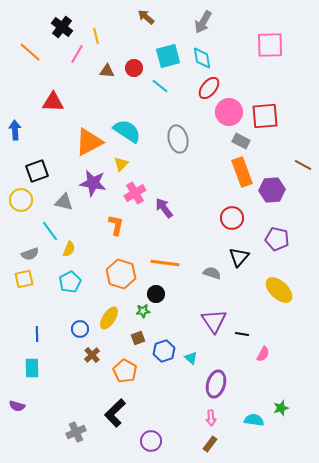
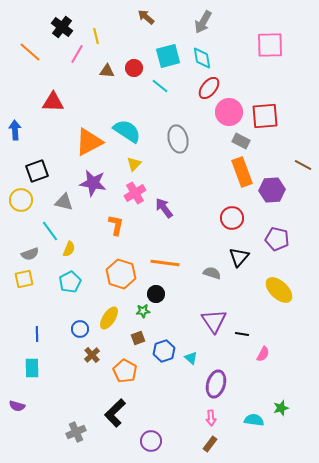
yellow triangle at (121, 164): moved 13 px right
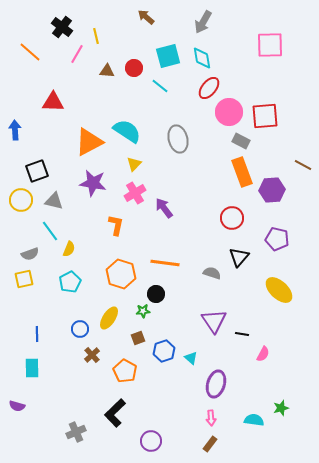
gray triangle at (64, 202): moved 10 px left, 1 px up
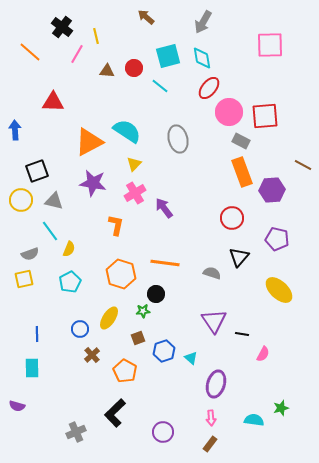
purple circle at (151, 441): moved 12 px right, 9 px up
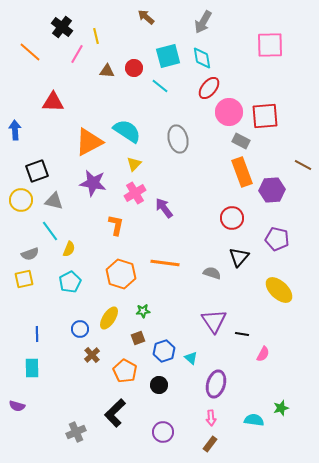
black circle at (156, 294): moved 3 px right, 91 px down
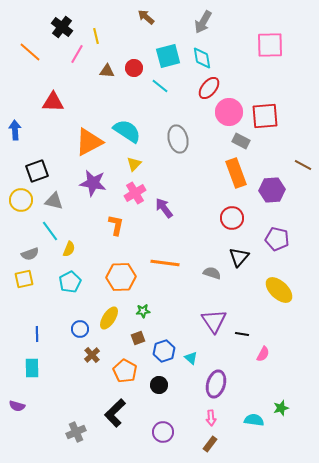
orange rectangle at (242, 172): moved 6 px left, 1 px down
orange hexagon at (121, 274): moved 3 px down; rotated 20 degrees counterclockwise
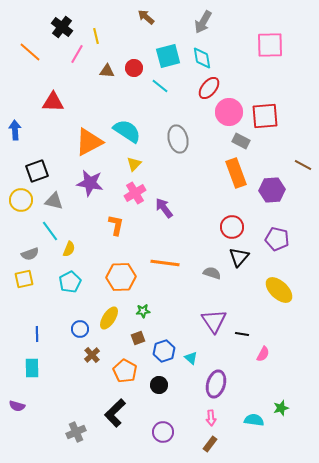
purple star at (93, 183): moved 3 px left
red circle at (232, 218): moved 9 px down
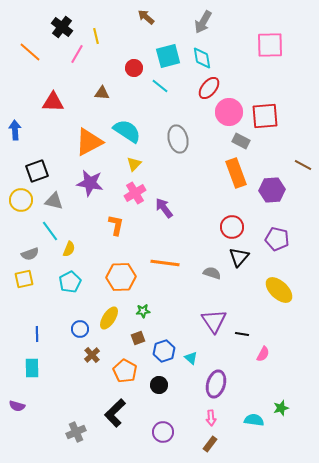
brown triangle at (107, 71): moved 5 px left, 22 px down
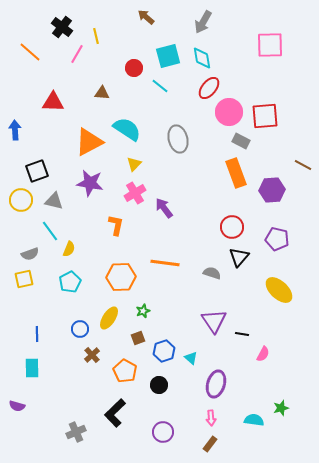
cyan semicircle at (127, 131): moved 2 px up
green star at (143, 311): rotated 16 degrees counterclockwise
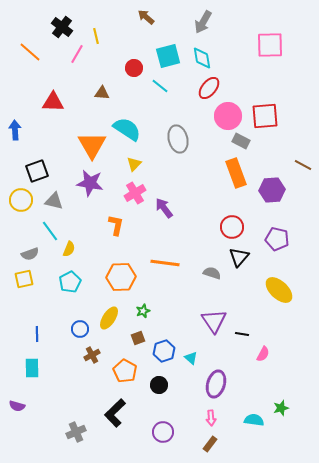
pink circle at (229, 112): moved 1 px left, 4 px down
orange triangle at (89, 142): moved 3 px right, 3 px down; rotated 32 degrees counterclockwise
brown cross at (92, 355): rotated 14 degrees clockwise
